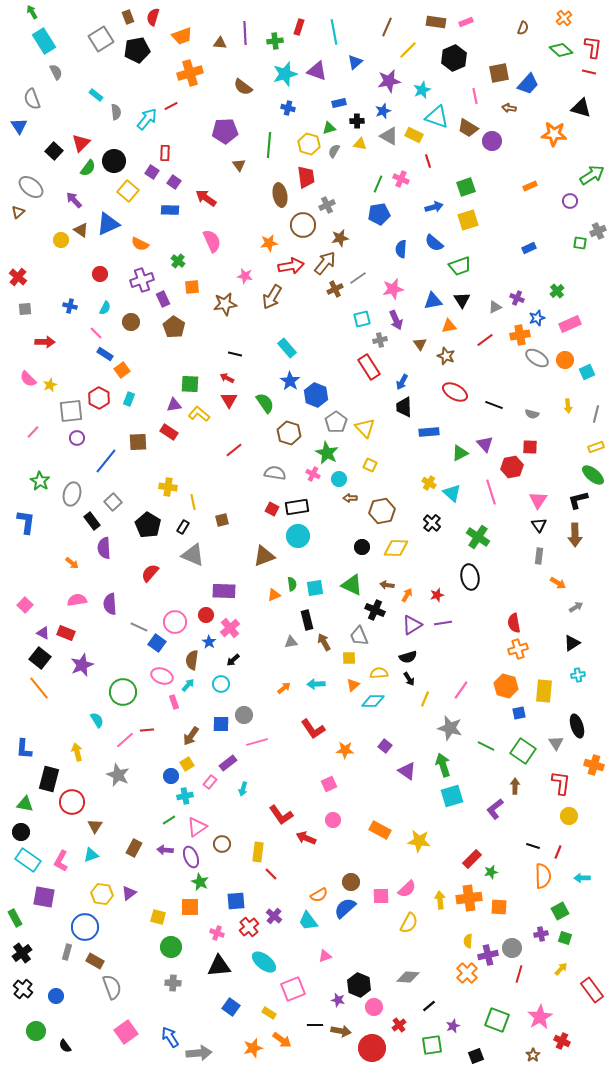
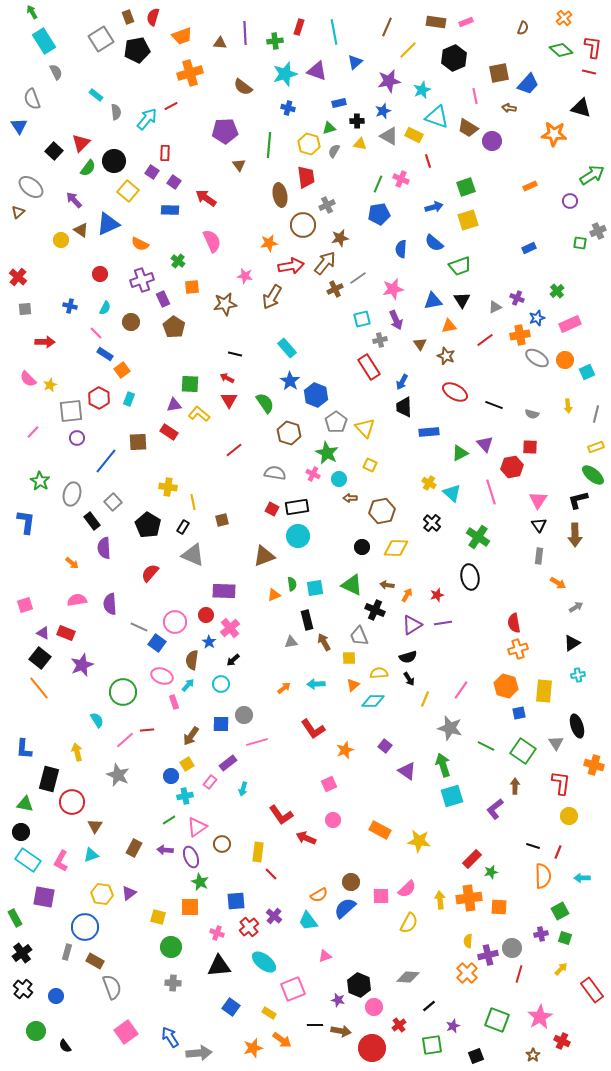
pink square at (25, 605): rotated 28 degrees clockwise
orange star at (345, 750): rotated 24 degrees counterclockwise
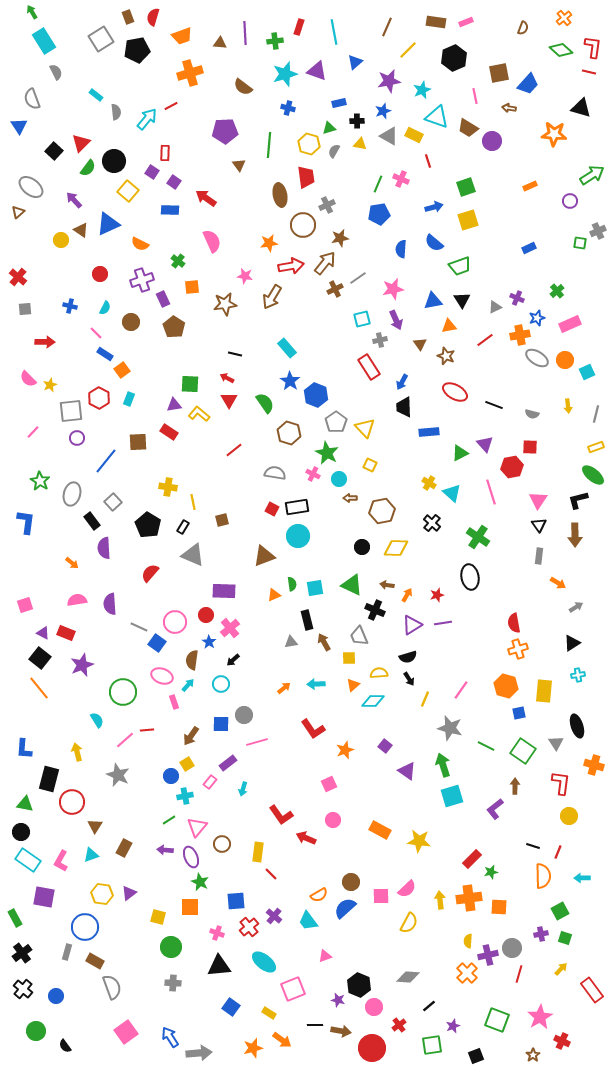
pink triangle at (197, 827): rotated 15 degrees counterclockwise
brown rectangle at (134, 848): moved 10 px left
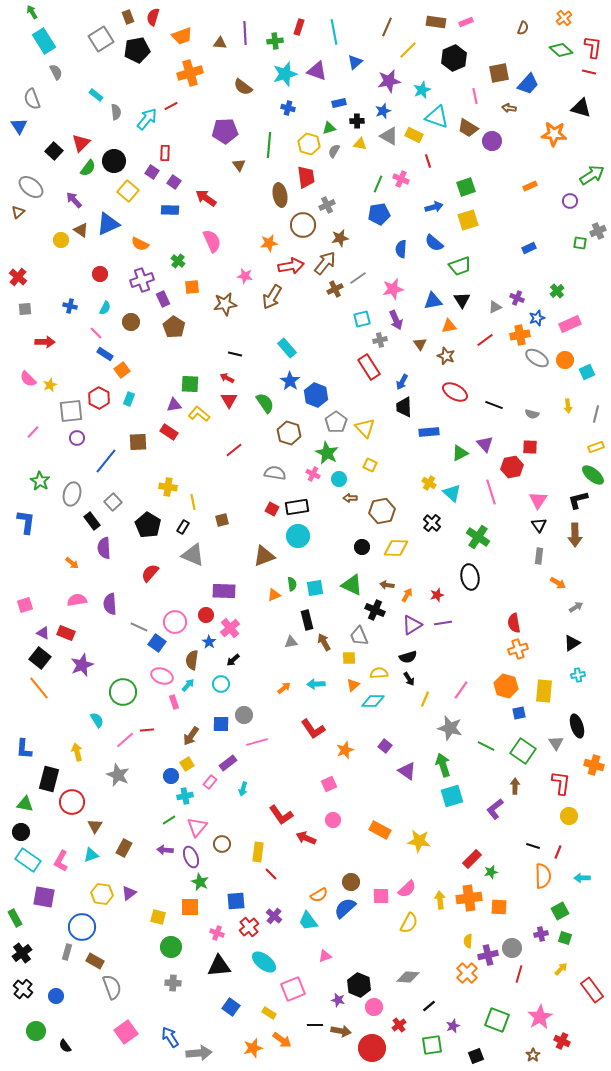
blue circle at (85, 927): moved 3 px left
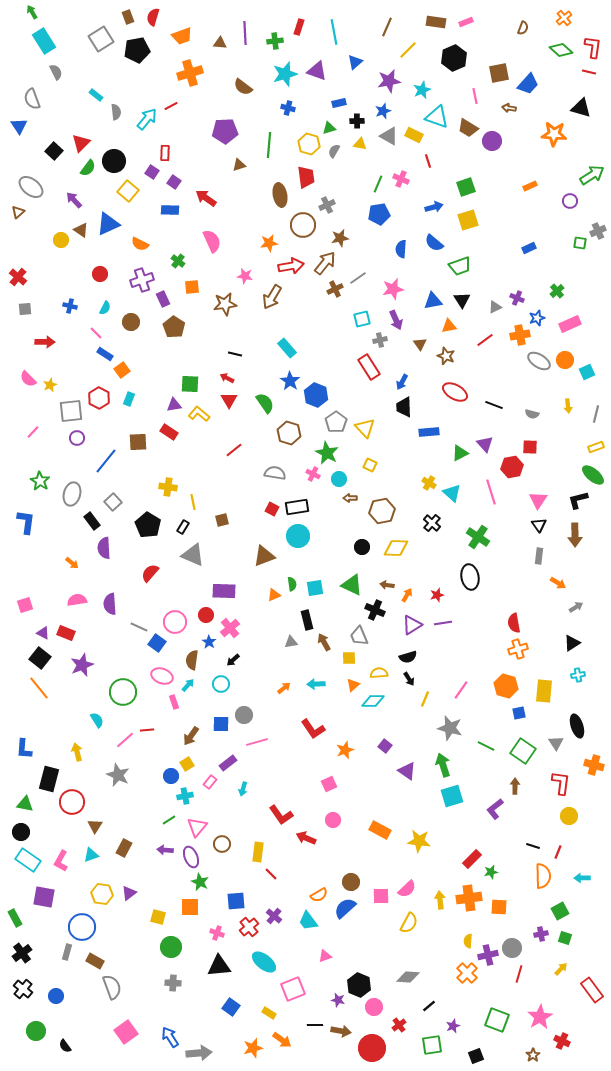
brown triangle at (239, 165): rotated 48 degrees clockwise
gray ellipse at (537, 358): moved 2 px right, 3 px down
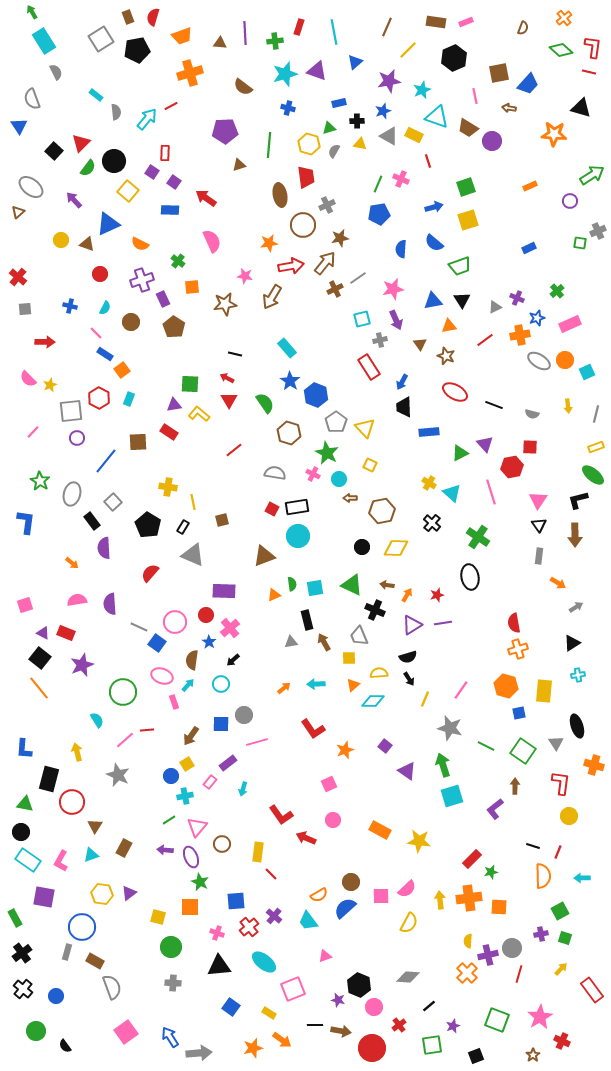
brown triangle at (81, 230): moved 6 px right, 14 px down; rotated 14 degrees counterclockwise
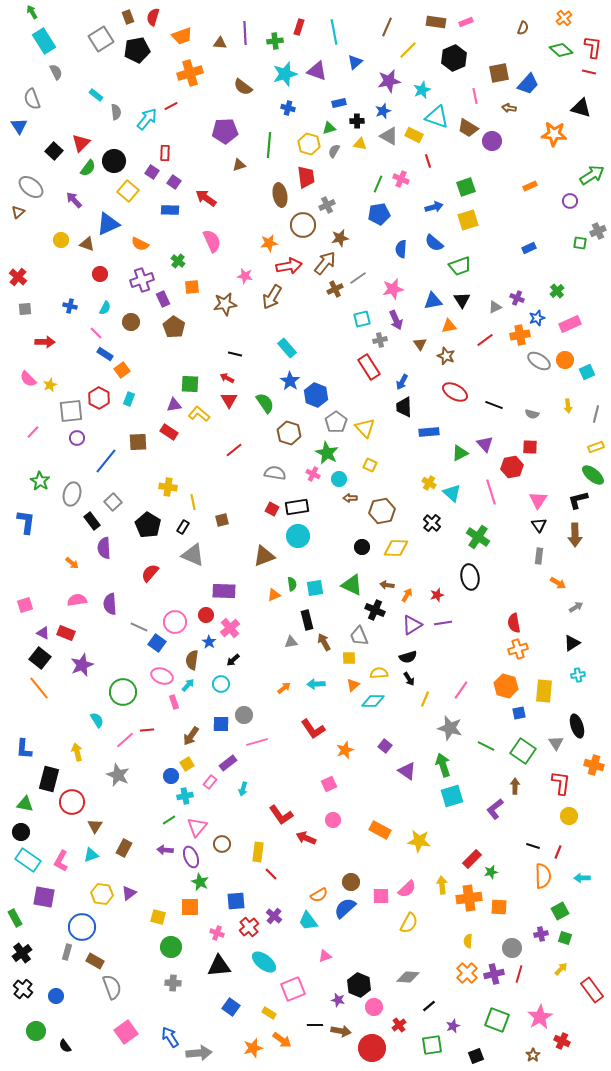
red arrow at (291, 266): moved 2 px left
yellow arrow at (440, 900): moved 2 px right, 15 px up
purple cross at (488, 955): moved 6 px right, 19 px down
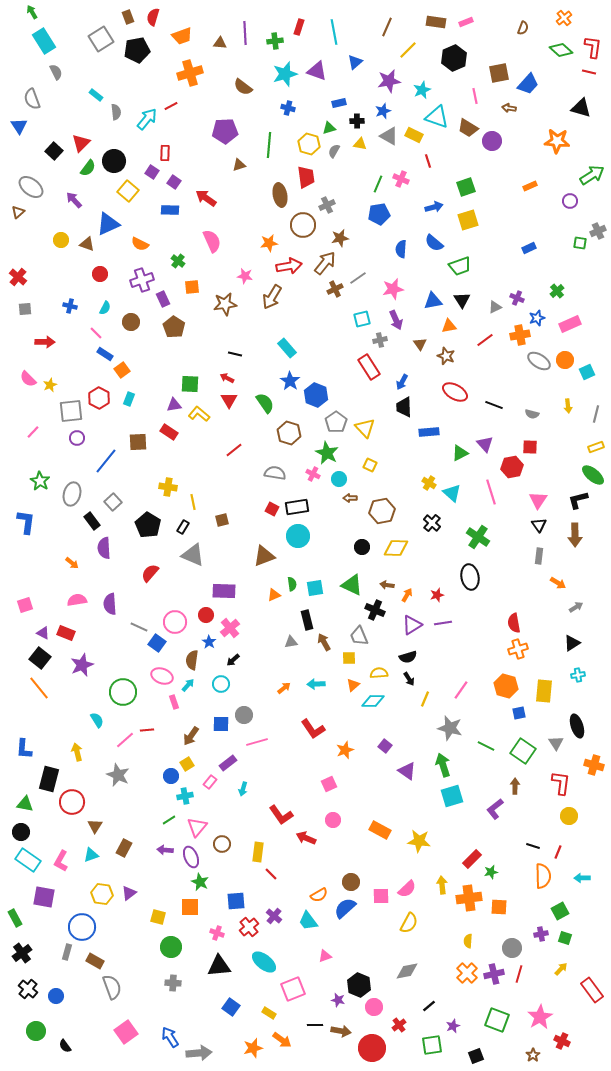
orange star at (554, 134): moved 3 px right, 7 px down
gray diamond at (408, 977): moved 1 px left, 6 px up; rotated 15 degrees counterclockwise
black cross at (23, 989): moved 5 px right
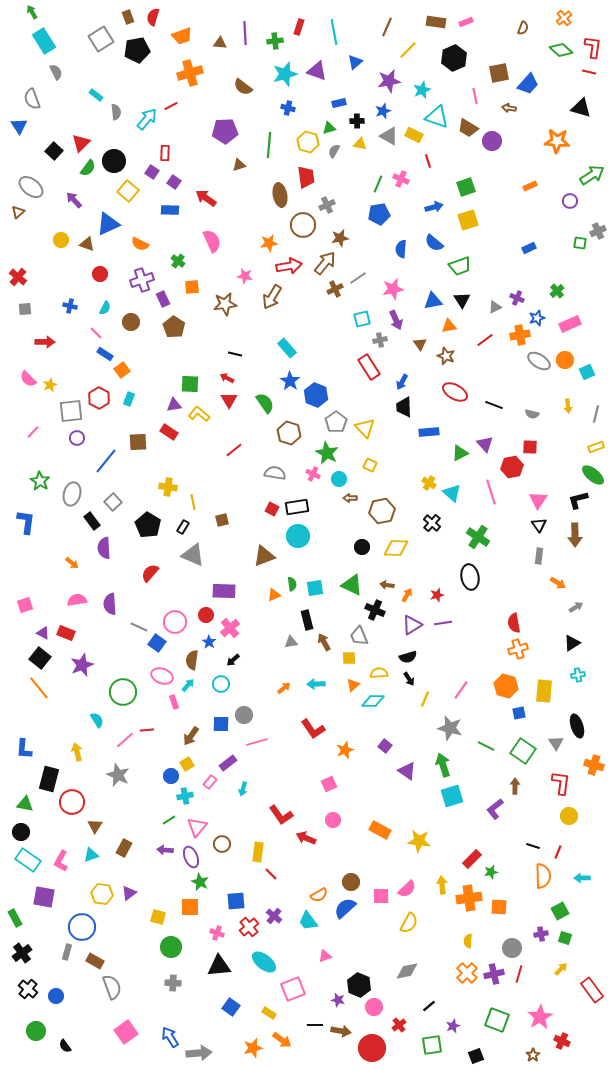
yellow hexagon at (309, 144): moved 1 px left, 2 px up
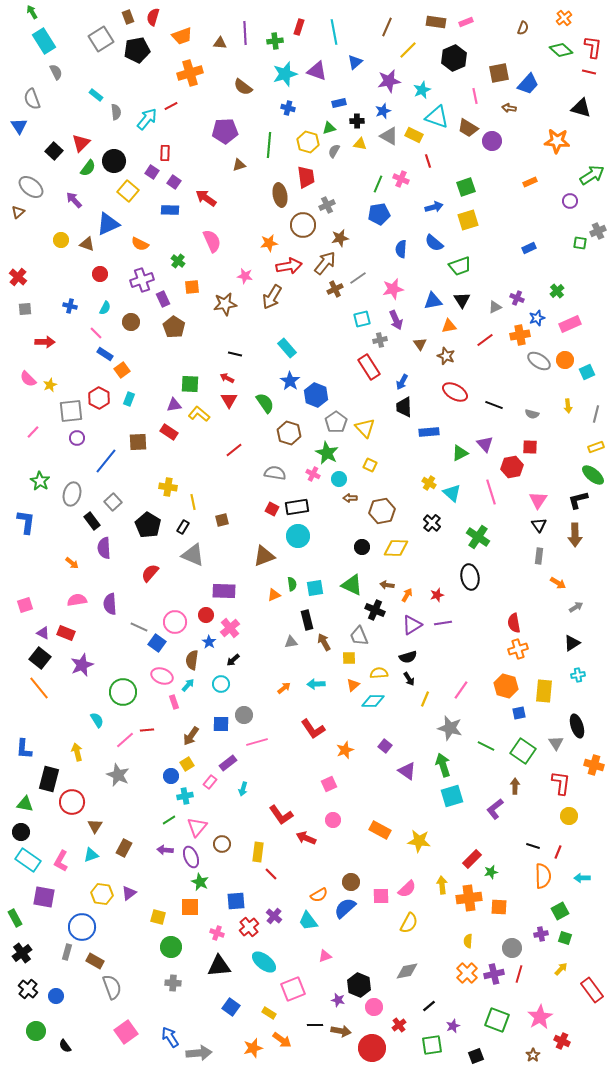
orange rectangle at (530, 186): moved 4 px up
